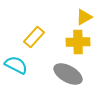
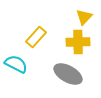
yellow triangle: rotated 18 degrees counterclockwise
yellow rectangle: moved 2 px right
cyan semicircle: moved 1 px up
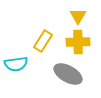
yellow triangle: moved 6 px left, 1 px up; rotated 12 degrees counterclockwise
yellow rectangle: moved 7 px right, 4 px down; rotated 10 degrees counterclockwise
cyan semicircle: rotated 145 degrees clockwise
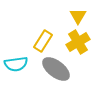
yellow cross: rotated 30 degrees counterclockwise
gray ellipse: moved 12 px left, 5 px up; rotated 8 degrees clockwise
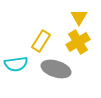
yellow triangle: moved 1 px right, 1 px down
yellow rectangle: moved 2 px left
gray ellipse: rotated 20 degrees counterclockwise
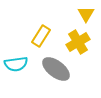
yellow triangle: moved 7 px right, 3 px up
yellow rectangle: moved 5 px up
gray ellipse: rotated 20 degrees clockwise
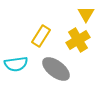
yellow cross: moved 2 px up
